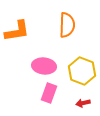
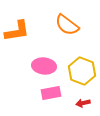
orange semicircle: rotated 125 degrees clockwise
pink rectangle: moved 2 px right; rotated 60 degrees clockwise
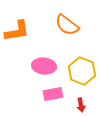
pink rectangle: moved 2 px right, 1 px down
red arrow: moved 2 px left, 2 px down; rotated 88 degrees counterclockwise
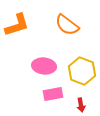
orange L-shape: moved 6 px up; rotated 8 degrees counterclockwise
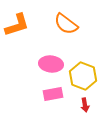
orange semicircle: moved 1 px left, 1 px up
pink ellipse: moved 7 px right, 2 px up
yellow hexagon: moved 1 px right, 5 px down
red arrow: moved 4 px right
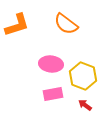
red arrow: rotated 136 degrees clockwise
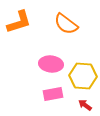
orange L-shape: moved 2 px right, 3 px up
yellow hexagon: rotated 16 degrees counterclockwise
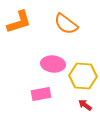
pink ellipse: moved 2 px right
pink rectangle: moved 12 px left
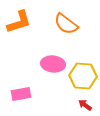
pink rectangle: moved 20 px left
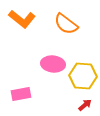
orange L-shape: moved 3 px right, 3 px up; rotated 56 degrees clockwise
red arrow: rotated 104 degrees clockwise
